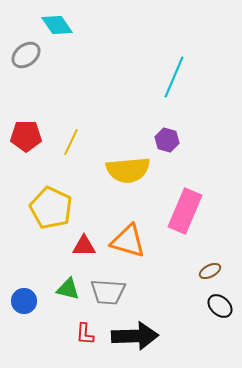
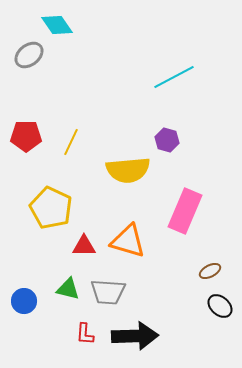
gray ellipse: moved 3 px right
cyan line: rotated 39 degrees clockwise
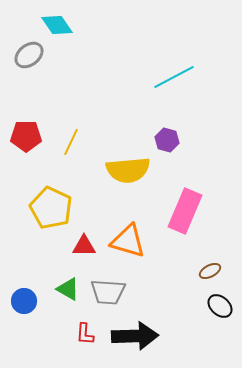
green triangle: rotated 15 degrees clockwise
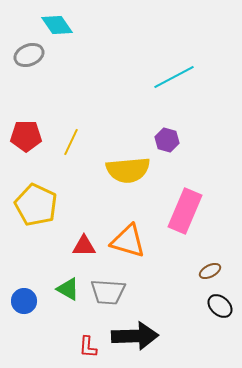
gray ellipse: rotated 16 degrees clockwise
yellow pentagon: moved 15 px left, 3 px up
red L-shape: moved 3 px right, 13 px down
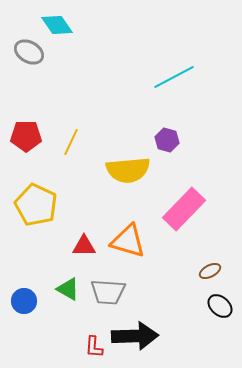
gray ellipse: moved 3 px up; rotated 52 degrees clockwise
pink rectangle: moved 1 px left, 2 px up; rotated 21 degrees clockwise
red L-shape: moved 6 px right
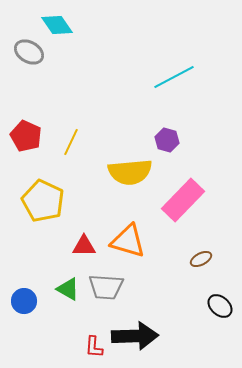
red pentagon: rotated 24 degrees clockwise
yellow semicircle: moved 2 px right, 2 px down
yellow pentagon: moved 7 px right, 4 px up
pink rectangle: moved 1 px left, 9 px up
brown ellipse: moved 9 px left, 12 px up
gray trapezoid: moved 2 px left, 5 px up
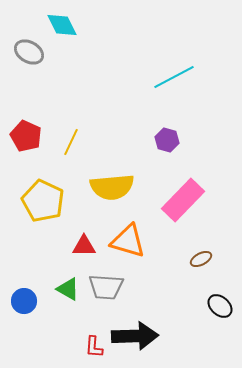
cyan diamond: moved 5 px right; rotated 8 degrees clockwise
yellow semicircle: moved 18 px left, 15 px down
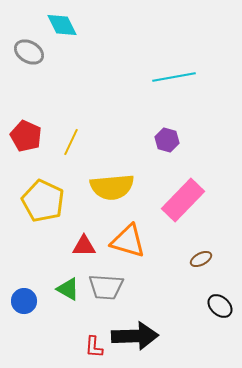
cyan line: rotated 18 degrees clockwise
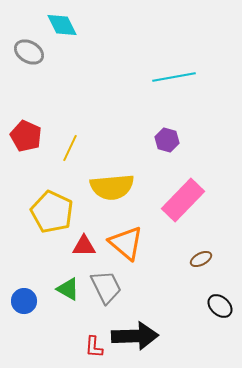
yellow line: moved 1 px left, 6 px down
yellow pentagon: moved 9 px right, 11 px down
orange triangle: moved 2 px left, 2 px down; rotated 24 degrees clockwise
gray trapezoid: rotated 120 degrees counterclockwise
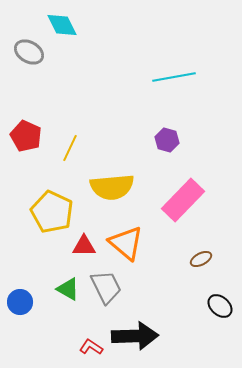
blue circle: moved 4 px left, 1 px down
red L-shape: moved 3 px left; rotated 120 degrees clockwise
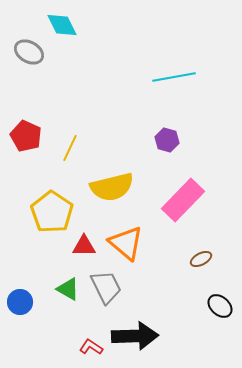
yellow semicircle: rotated 9 degrees counterclockwise
yellow pentagon: rotated 9 degrees clockwise
